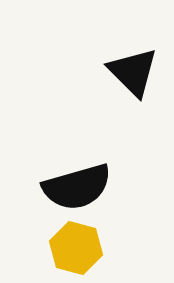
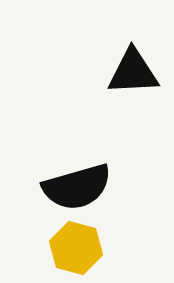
black triangle: rotated 48 degrees counterclockwise
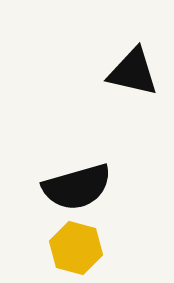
black triangle: rotated 16 degrees clockwise
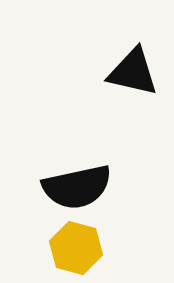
black semicircle: rotated 4 degrees clockwise
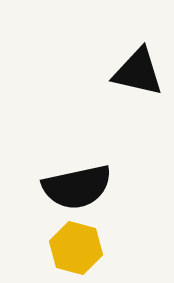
black triangle: moved 5 px right
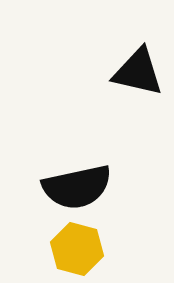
yellow hexagon: moved 1 px right, 1 px down
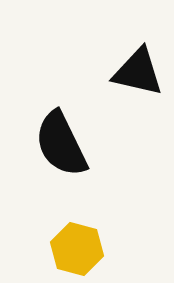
black semicircle: moved 16 px left, 43 px up; rotated 76 degrees clockwise
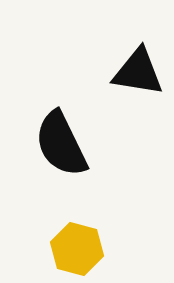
black triangle: rotated 4 degrees counterclockwise
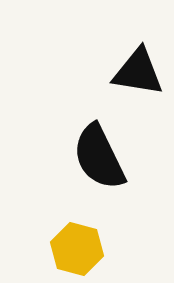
black semicircle: moved 38 px right, 13 px down
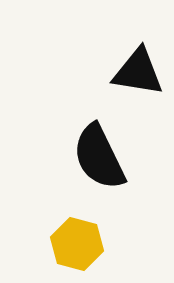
yellow hexagon: moved 5 px up
